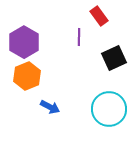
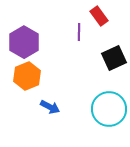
purple line: moved 5 px up
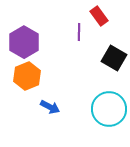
black square: rotated 35 degrees counterclockwise
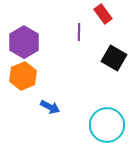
red rectangle: moved 4 px right, 2 px up
orange hexagon: moved 4 px left
cyan circle: moved 2 px left, 16 px down
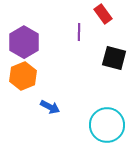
black square: rotated 15 degrees counterclockwise
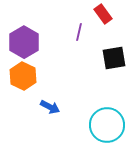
purple line: rotated 12 degrees clockwise
black square: rotated 25 degrees counterclockwise
orange hexagon: rotated 12 degrees counterclockwise
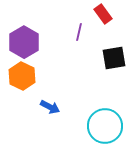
orange hexagon: moved 1 px left
cyan circle: moved 2 px left, 1 px down
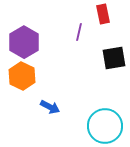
red rectangle: rotated 24 degrees clockwise
